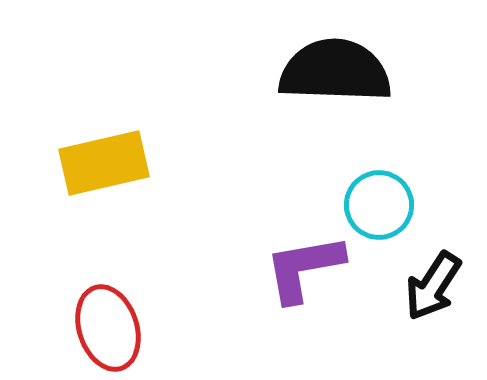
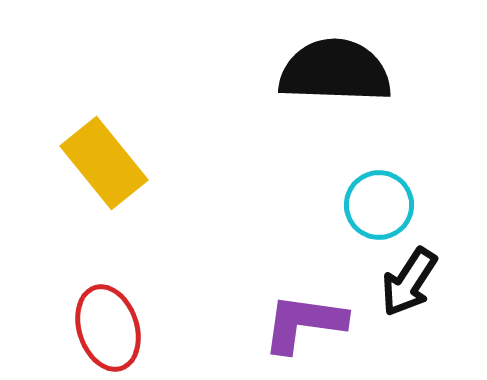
yellow rectangle: rotated 64 degrees clockwise
purple L-shape: moved 55 px down; rotated 18 degrees clockwise
black arrow: moved 24 px left, 4 px up
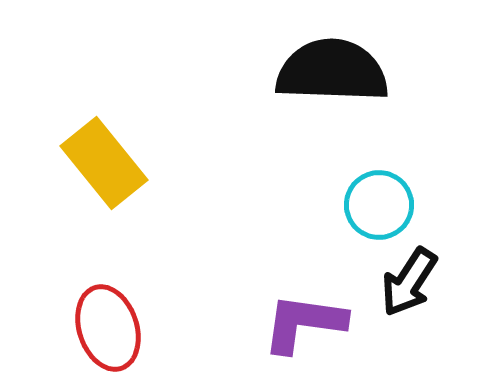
black semicircle: moved 3 px left
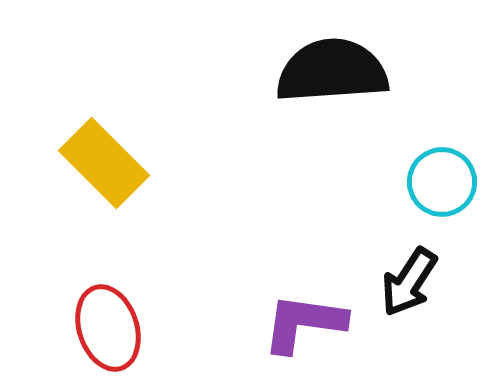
black semicircle: rotated 6 degrees counterclockwise
yellow rectangle: rotated 6 degrees counterclockwise
cyan circle: moved 63 px right, 23 px up
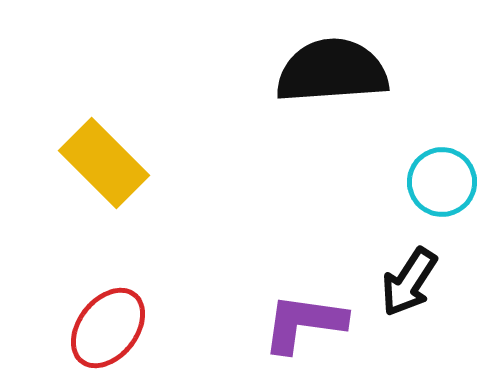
red ellipse: rotated 56 degrees clockwise
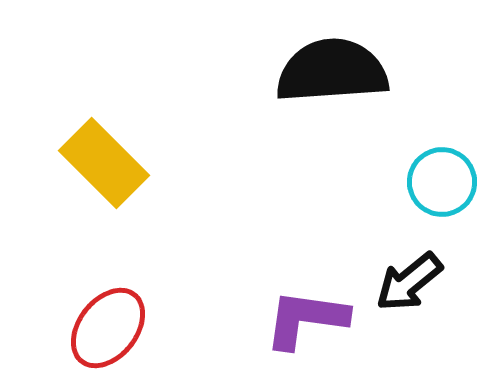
black arrow: rotated 18 degrees clockwise
purple L-shape: moved 2 px right, 4 px up
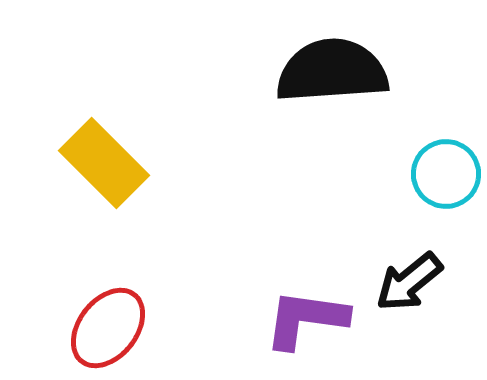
cyan circle: moved 4 px right, 8 px up
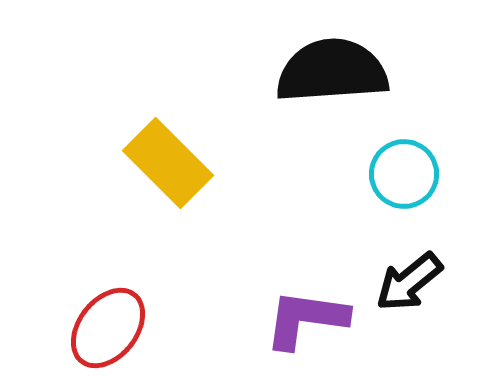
yellow rectangle: moved 64 px right
cyan circle: moved 42 px left
